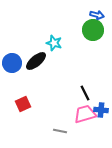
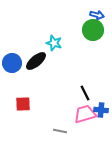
red square: rotated 21 degrees clockwise
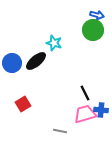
red square: rotated 28 degrees counterclockwise
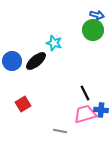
blue circle: moved 2 px up
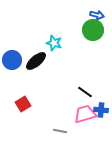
blue circle: moved 1 px up
black line: moved 1 px up; rotated 28 degrees counterclockwise
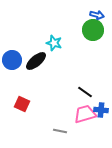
red square: moved 1 px left; rotated 35 degrees counterclockwise
